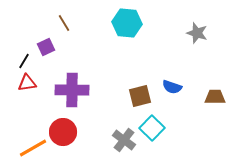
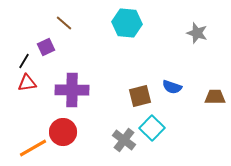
brown line: rotated 18 degrees counterclockwise
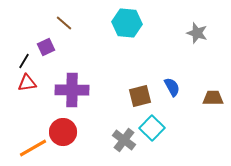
blue semicircle: rotated 138 degrees counterclockwise
brown trapezoid: moved 2 px left, 1 px down
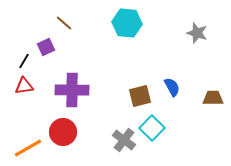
red triangle: moved 3 px left, 3 px down
orange line: moved 5 px left
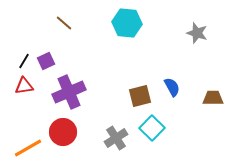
purple square: moved 14 px down
purple cross: moved 3 px left, 2 px down; rotated 24 degrees counterclockwise
gray cross: moved 8 px left, 2 px up; rotated 20 degrees clockwise
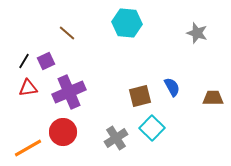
brown line: moved 3 px right, 10 px down
red triangle: moved 4 px right, 2 px down
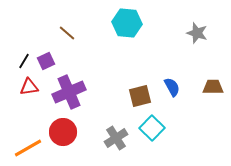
red triangle: moved 1 px right, 1 px up
brown trapezoid: moved 11 px up
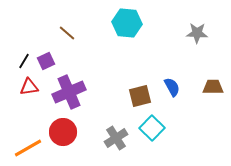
gray star: rotated 15 degrees counterclockwise
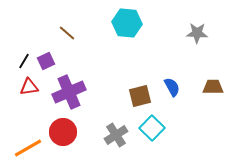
gray cross: moved 3 px up
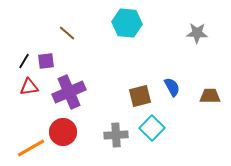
purple square: rotated 18 degrees clockwise
brown trapezoid: moved 3 px left, 9 px down
gray cross: rotated 30 degrees clockwise
orange line: moved 3 px right
